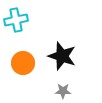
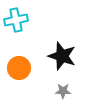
orange circle: moved 4 px left, 5 px down
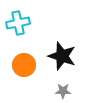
cyan cross: moved 2 px right, 3 px down
orange circle: moved 5 px right, 3 px up
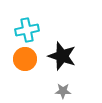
cyan cross: moved 9 px right, 7 px down
orange circle: moved 1 px right, 6 px up
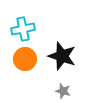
cyan cross: moved 4 px left, 1 px up
gray star: rotated 14 degrees clockwise
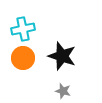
orange circle: moved 2 px left, 1 px up
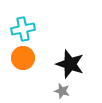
black star: moved 8 px right, 8 px down
gray star: moved 1 px left
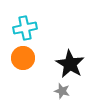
cyan cross: moved 2 px right, 1 px up
black star: rotated 12 degrees clockwise
